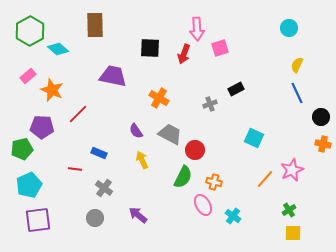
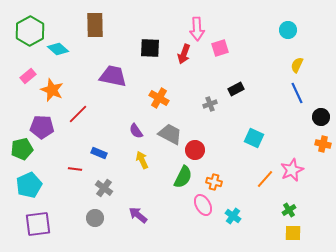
cyan circle at (289, 28): moved 1 px left, 2 px down
purple square at (38, 220): moved 4 px down
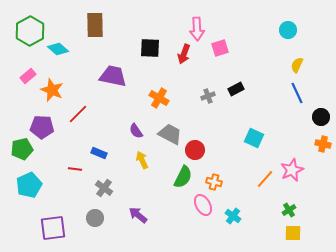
gray cross at (210, 104): moved 2 px left, 8 px up
purple square at (38, 224): moved 15 px right, 4 px down
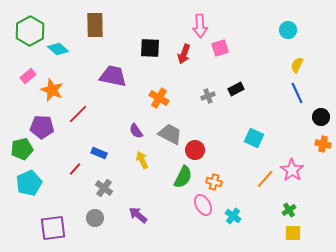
pink arrow at (197, 29): moved 3 px right, 3 px up
red line at (75, 169): rotated 56 degrees counterclockwise
pink star at (292, 170): rotated 15 degrees counterclockwise
cyan pentagon at (29, 185): moved 2 px up
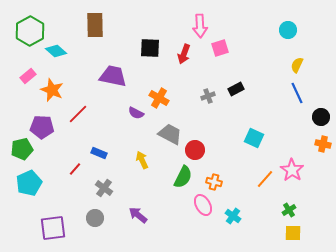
cyan diamond at (58, 49): moved 2 px left, 2 px down
purple semicircle at (136, 131): moved 18 px up; rotated 28 degrees counterclockwise
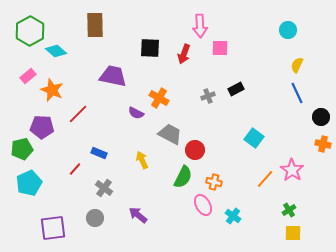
pink square at (220, 48): rotated 18 degrees clockwise
cyan square at (254, 138): rotated 12 degrees clockwise
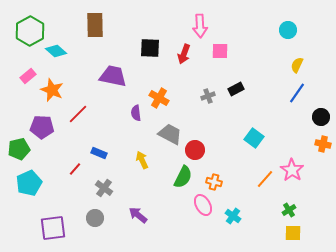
pink square at (220, 48): moved 3 px down
blue line at (297, 93): rotated 60 degrees clockwise
purple semicircle at (136, 113): rotated 56 degrees clockwise
green pentagon at (22, 149): moved 3 px left
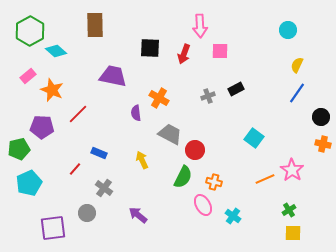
orange line at (265, 179): rotated 24 degrees clockwise
gray circle at (95, 218): moved 8 px left, 5 px up
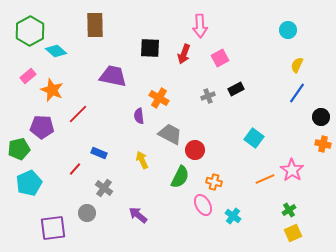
pink square at (220, 51): moved 7 px down; rotated 30 degrees counterclockwise
purple semicircle at (136, 113): moved 3 px right, 3 px down
green semicircle at (183, 177): moved 3 px left
yellow square at (293, 233): rotated 24 degrees counterclockwise
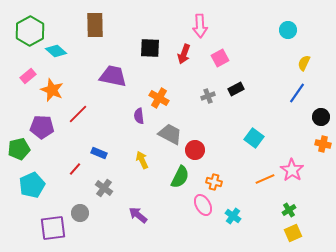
yellow semicircle at (297, 65): moved 7 px right, 2 px up
cyan pentagon at (29, 183): moved 3 px right, 2 px down
gray circle at (87, 213): moved 7 px left
